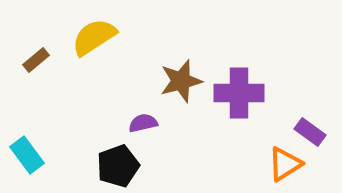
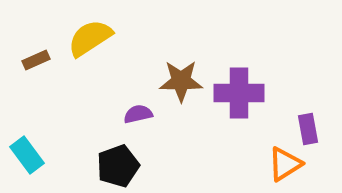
yellow semicircle: moved 4 px left, 1 px down
brown rectangle: rotated 16 degrees clockwise
brown star: rotated 15 degrees clockwise
purple semicircle: moved 5 px left, 9 px up
purple rectangle: moved 2 px left, 3 px up; rotated 44 degrees clockwise
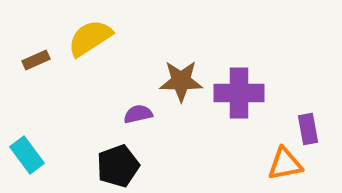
orange triangle: rotated 21 degrees clockwise
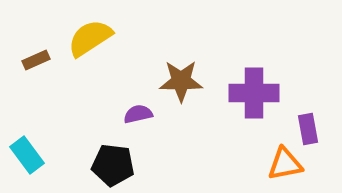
purple cross: moved 15 px right
black pentagon: moved 5 px left, 1 px up; rotated 27 degrees clockwise
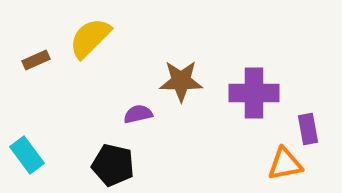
yellow semicircle: rotated 12 degrees counterclockwise
black pentagon: rotated 6 degrees clockwise
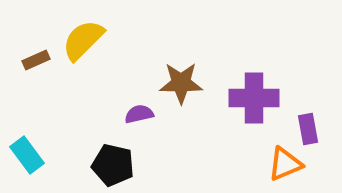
yellow semicircle: moved 7 px left, 2 px down
brown star: moved 2 px down
purple cross: moved 5 px down
purple semicircle: moved 1 px right
orange triangle: rotated 12 degrees counterclockwise
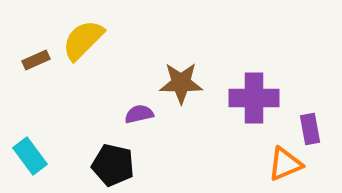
purple rectangle: moved 2 px right
cyan rectangle: moved 3 px right, 1 px down
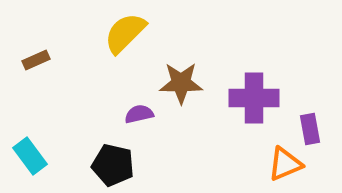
yellow semicircle: moved 42 px right, 7 px up
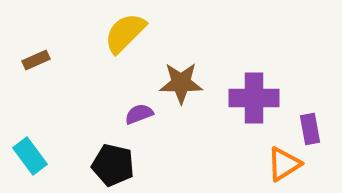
purple semicircle: rotated 8 degrees counterclockwise
orange triangle: moved 1 px left; rotated 9 degrees counterclockwise
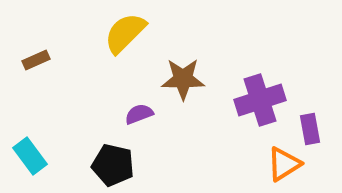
brown star: moved 2 px right, 4 px up
purple cross: moved 6 px right, 2 px down; rotated 18 degrees counterclockwise
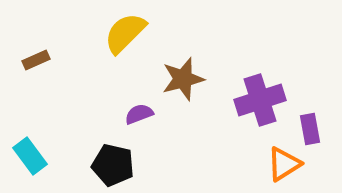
brown star: rotated 15 degrees counterclockwise
